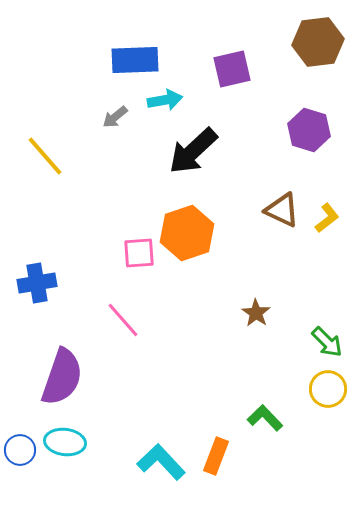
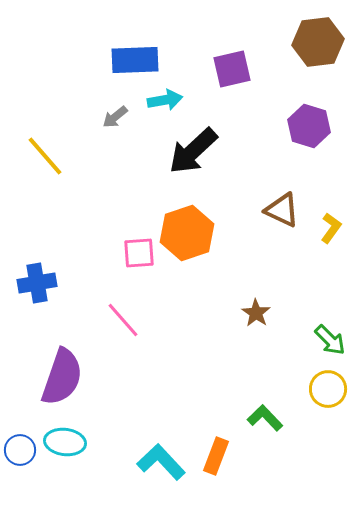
purple hexagon: moved 4 px up
yellow L-shape: moved 4 px right, 10 px down; rotated 16 degrees counterclockwise
green arrow: moved 3 px right, 2 px up
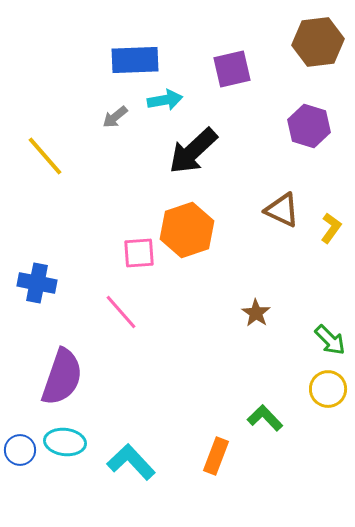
orange hexagon: moved 3 px up
blue cross: rotated 21 degrees clockwise
pink line: moved 2 px left, 8 px up
cyan L-shape: moved 30 px left
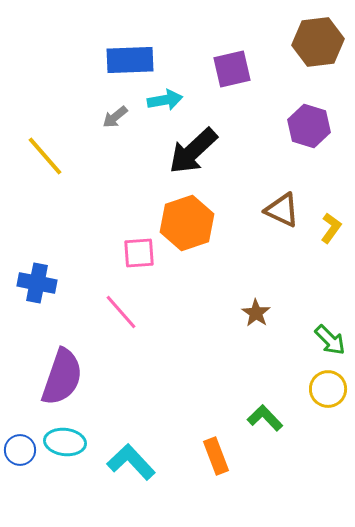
blue rectangle: moved 5 px left
orange hexagon: moved 7 px up
orange rectangle: rotated 42 degrees counterclockwise
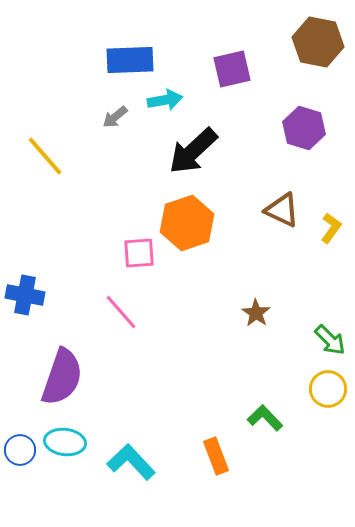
brown hexagon: rotated 18 degrees clockwise
purple hexagon: moved 5 px left, 2 px down
blue cross: moved 12 px left, 12 px down
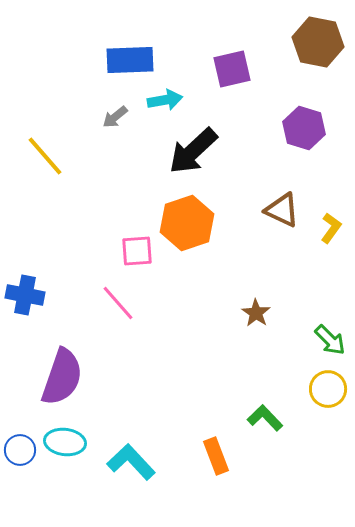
pink square: moved 2 px left, 2 px up
pink line: moved 3 px left, 9 px up
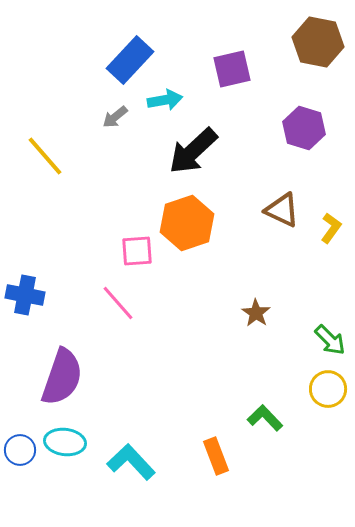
blue rectangle: rotated 45 degrees counterclockwise
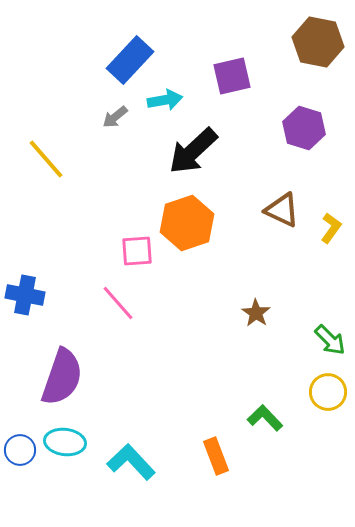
purple square: moved 7 px down
yellow line: moved 1 px right, 3 px down
yellow circle: moved 3 px down
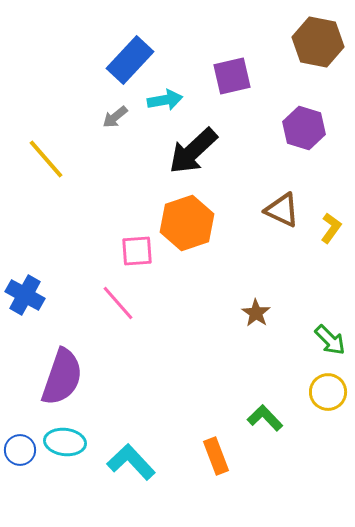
blue cross: rotated 18 degrees clockwise
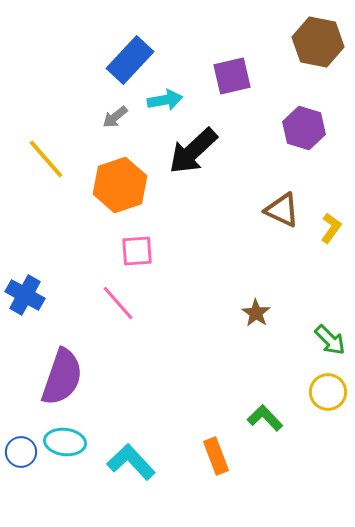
orange hexagon: moved 67 px left, 38 px up
blue circle: moved 1 px right, 2 px down
